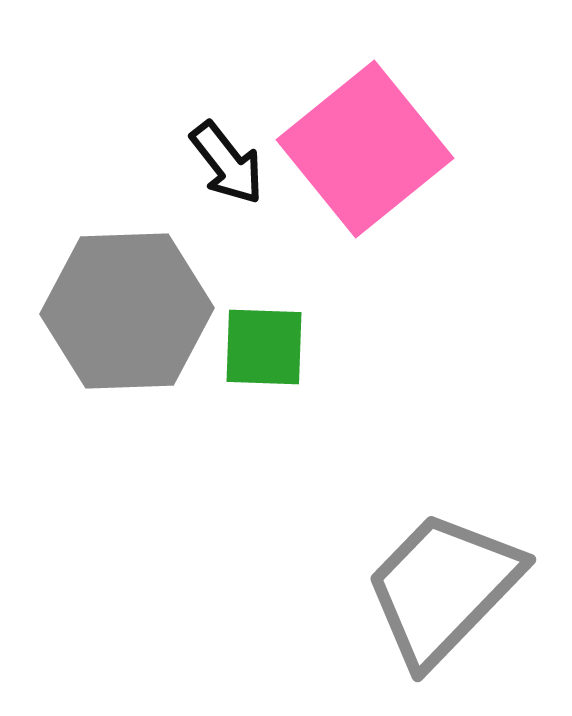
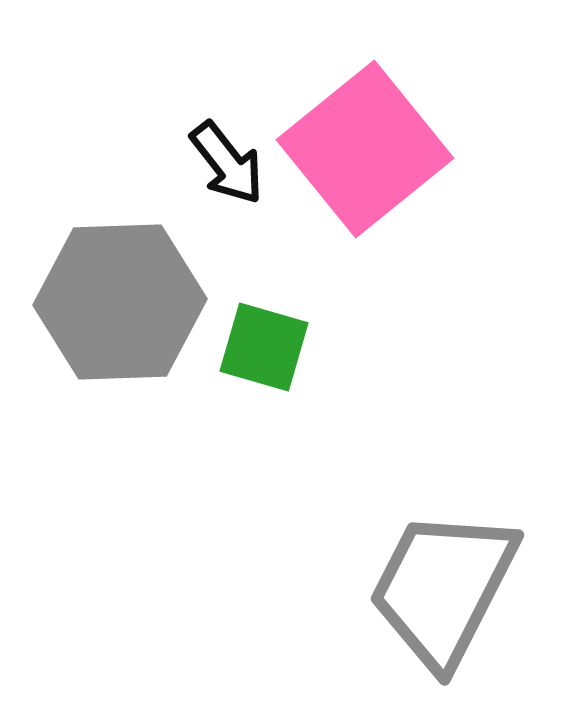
gray hexagon: moved 7 px left, 9 px up
green square: rotated 14 degrees clockwise
gray trapezoid: rotated 17 degrees counterclockwise
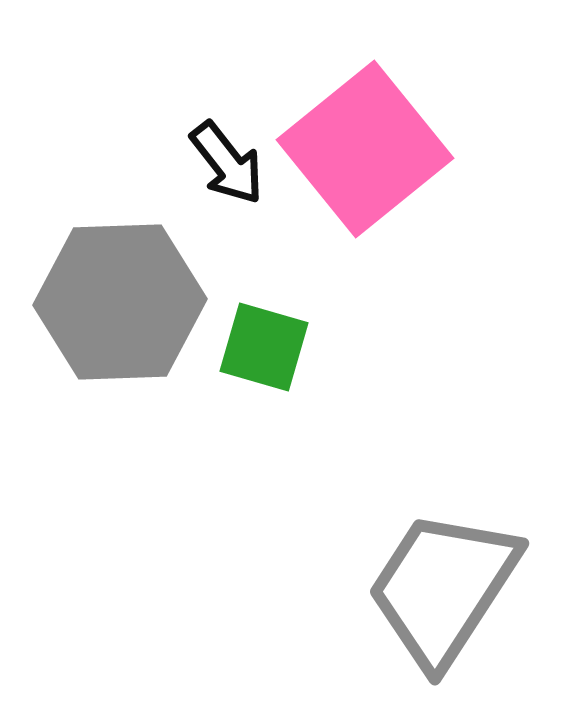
gray trapezoid: rotated 6 degrees clockwise
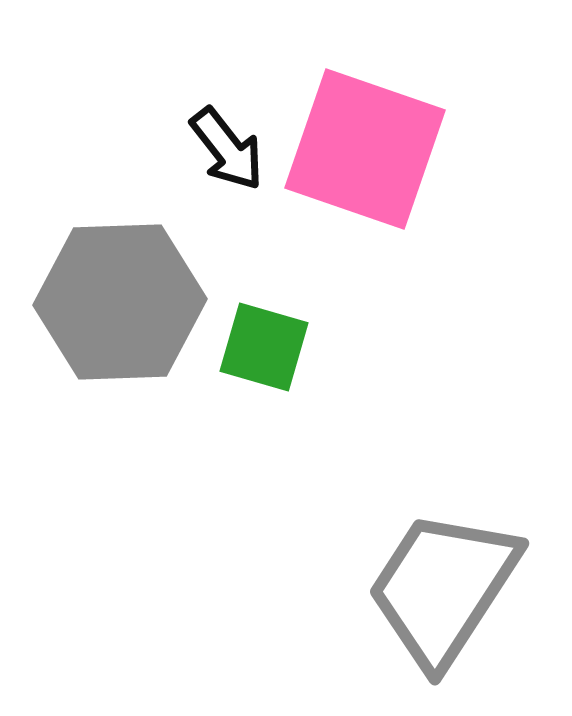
pink square: rotated 32 degrees counterclockwise
black arrow: moved 14 px up
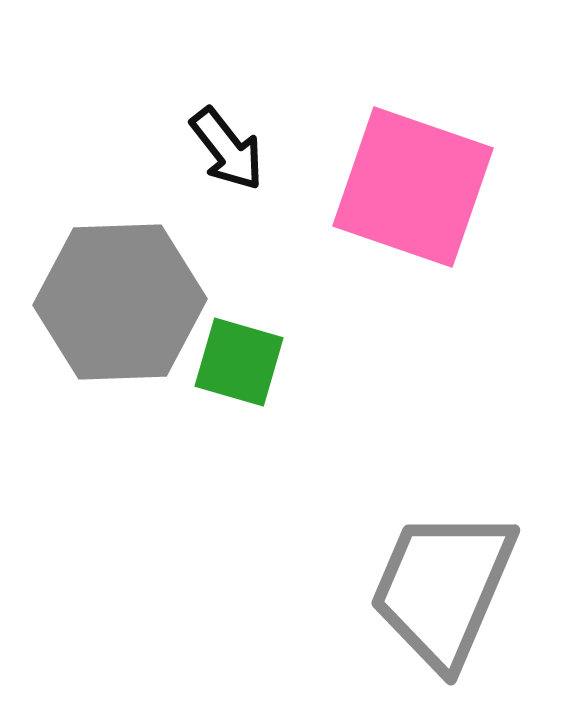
pink square: moved 48 px right, 38 px down
green square: moved 25 px left, 15 px down
gray trapezoid: rotated 10 degrees counterclockwise
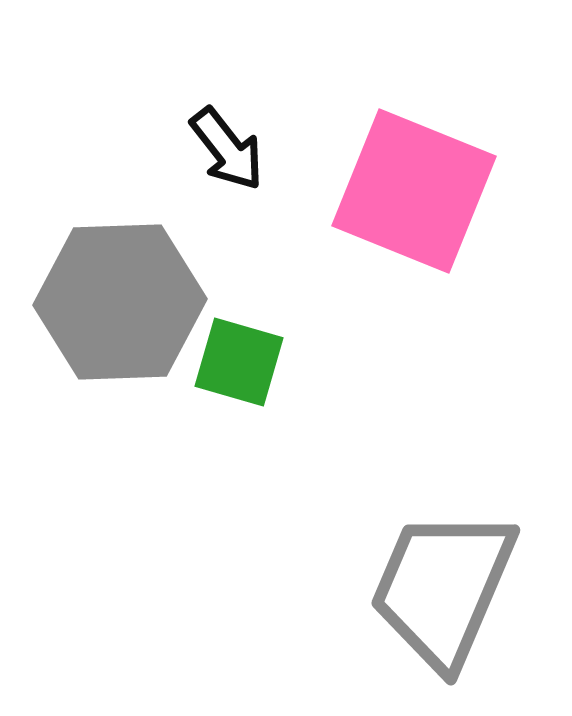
pink square: moved 1 px right, 4 px down; rotated 3 degrees clockwise
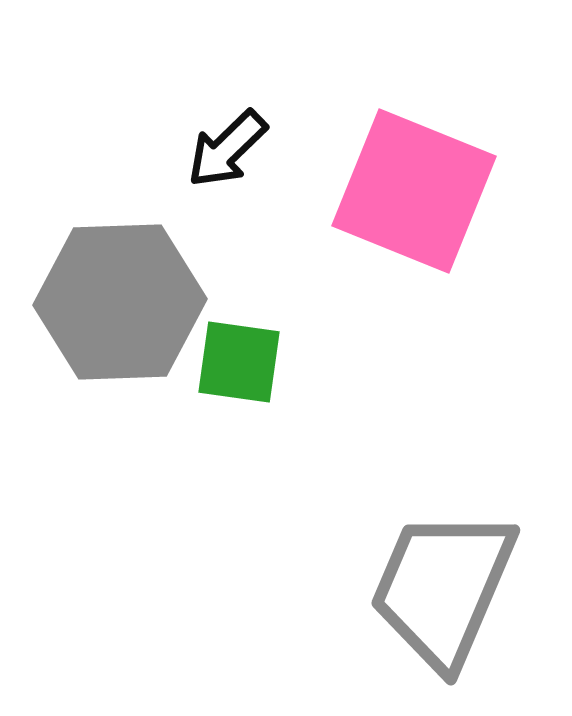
black arrow: rotated 84 degrees clockwise
green square: rotated 8 degrees counterclockwise
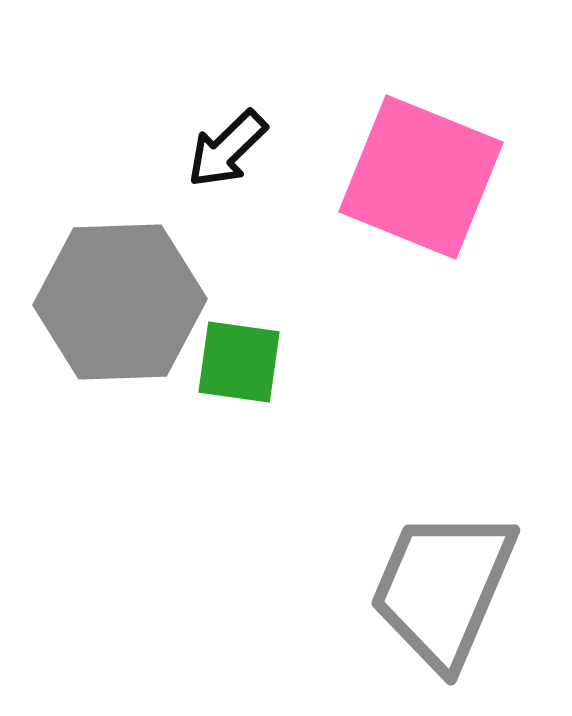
pink square: moved 7 px right, 14 px up
